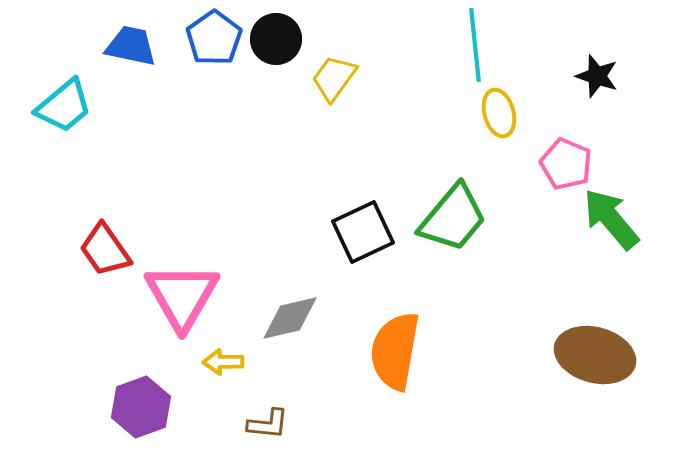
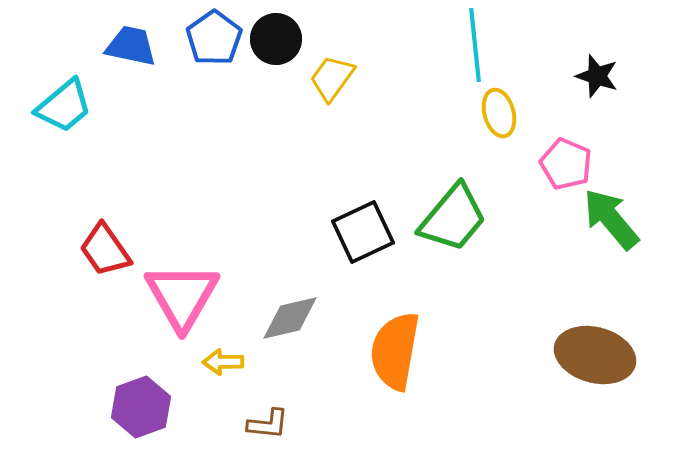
yellow trapezoid: moved 2 px left
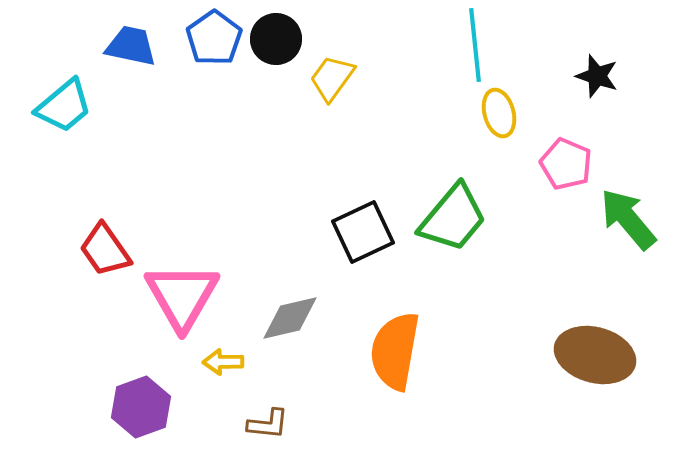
green arrow: moved 17 px right
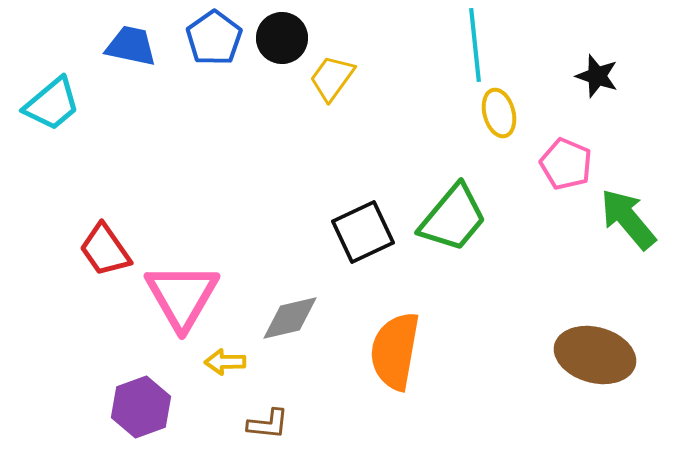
black circle: moved 6 px right, 1 px up
cyan trapezoid: moved 12 px left, 2 px up
yellow arrow: moved 2 px right
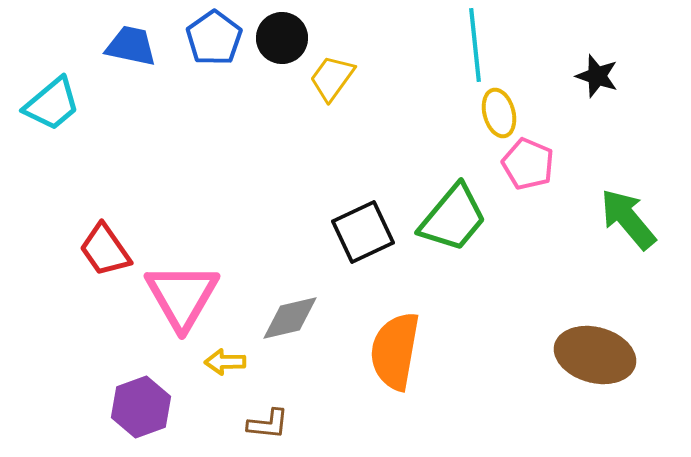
pink pentagon: moved 38 px left
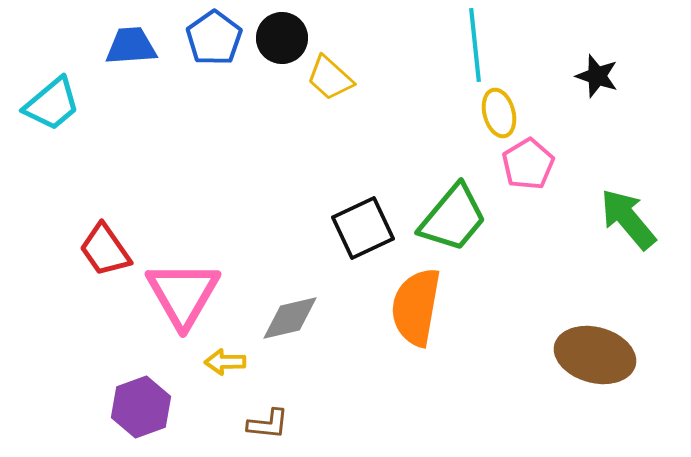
blue trapezoid: rotated 16 degrees counterclockwise
yellow trapezoid: moved 2 px left; rotated 84 degrees counterclockwise
pink pentagon: rotated 18 degrees clockwise
black square: moved 4 px up
pink triangle: moved 1 px right, 2 px up
orange semicircle: moved 21 px right, 44 px up
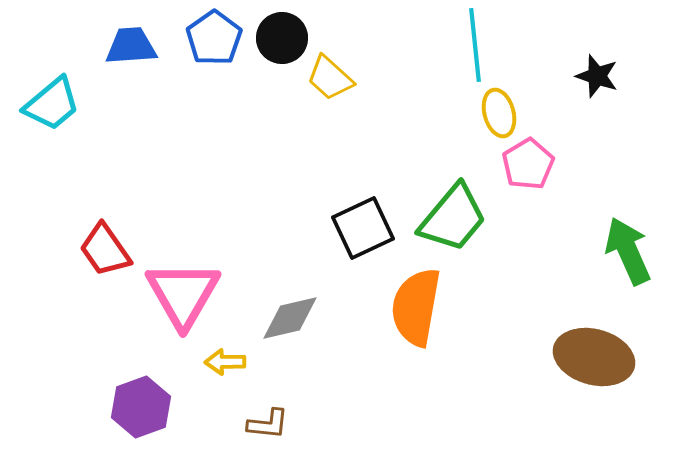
green arrow: moved 32 px down; rotated 16 degrees clockwise
brown ellipse: moved 1 px left, 2 px down
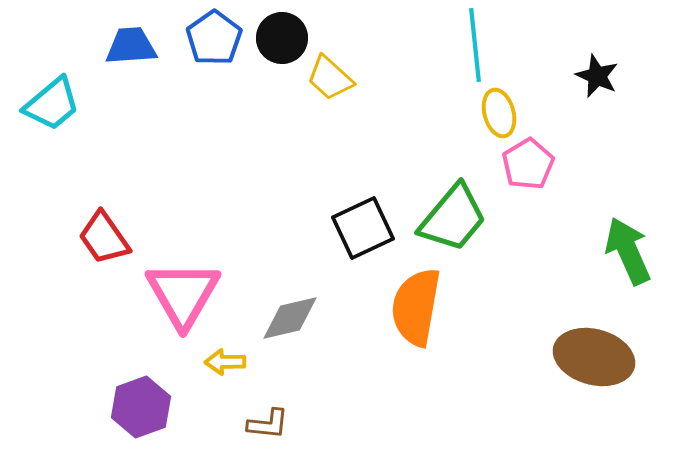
black star: rotated 6 degrees clockwise
red trapezoid: moved 1 px left, 12 px up
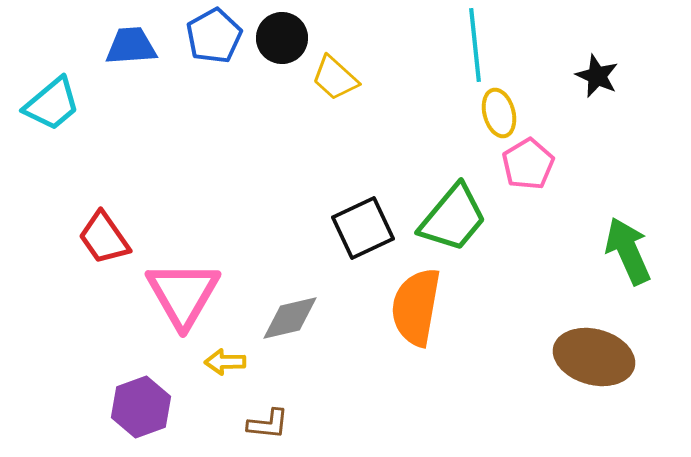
blue pentagon: moved 2 px up; rotated 6 degrees clockwise
yellow trapezoid: moved 5 px right
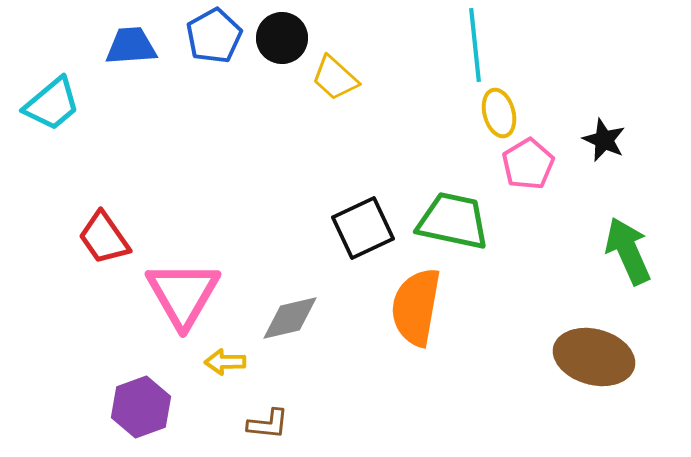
black star: moved 7 px right, 64 px down
green trapezoid: moved 3 px down; rotated 118 degrees counterclockwise
